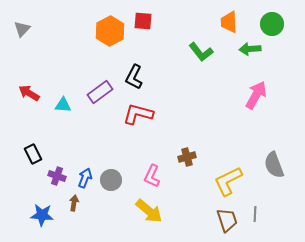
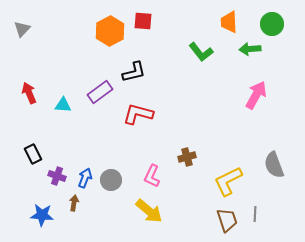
black L-shape: moved 5 px up; rotated 130 degrees counterclockwise
red arrow: rotated 35 degrees clockwise
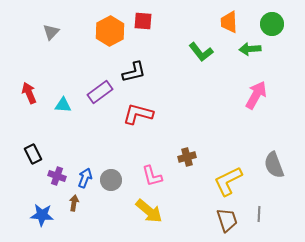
gray triangle: moved 29 px right, 3 px down
pink L-shape: rotated 40 degrees counterclockwise
gray line: moved 4 px right
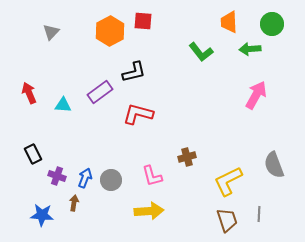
yellow arrow: rotated 44 degrees counterclockwise
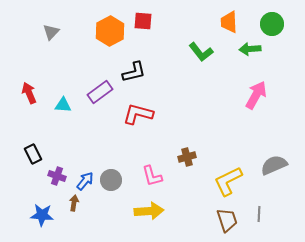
gray semicircle: rotated 88 degrees clockwise
blue arrow: moved 3 px down; rotated 18 degrees clockwise
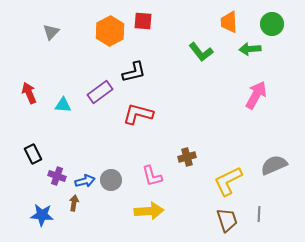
blue arrow: rotated 36 degrees clockwise
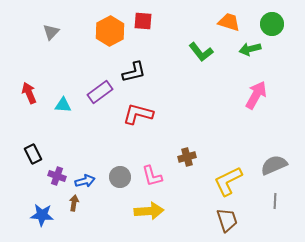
orange trapezoid: rotated 110 degrees clockwise
green arrow: rotated 10 degrees counterclockwise
gray circle: moved 9 px right, 3 px up
gray line: moved 16 px right, 13 px up
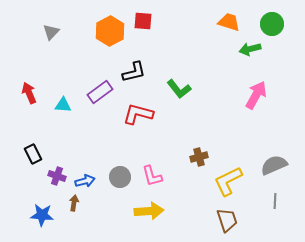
green L-shape: moved 22 px left, 37 px down
brown cross: moved 12 px right
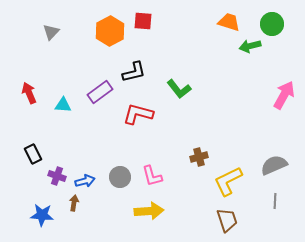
green arrow: moved 3 px up
pink arrow: moved 28 px right
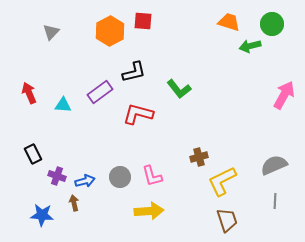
yellow L-shape: moved 6 px left
brown arrow: rotated 21 degrees counterclockwise
